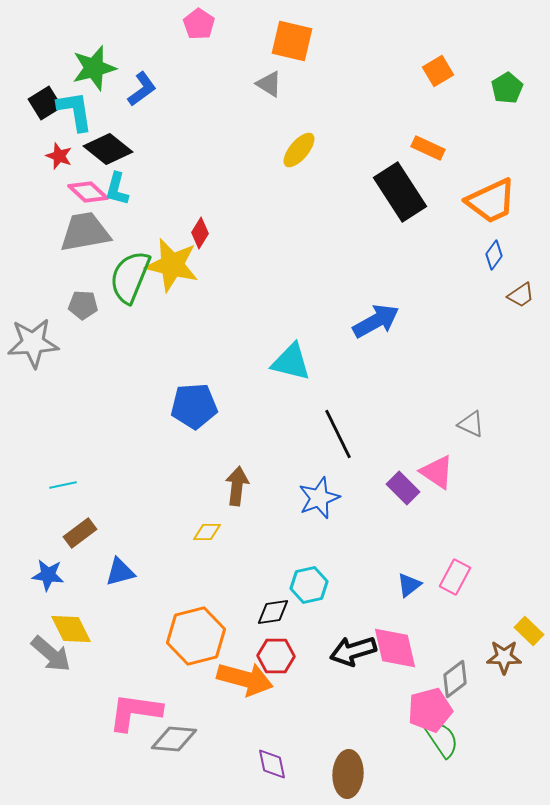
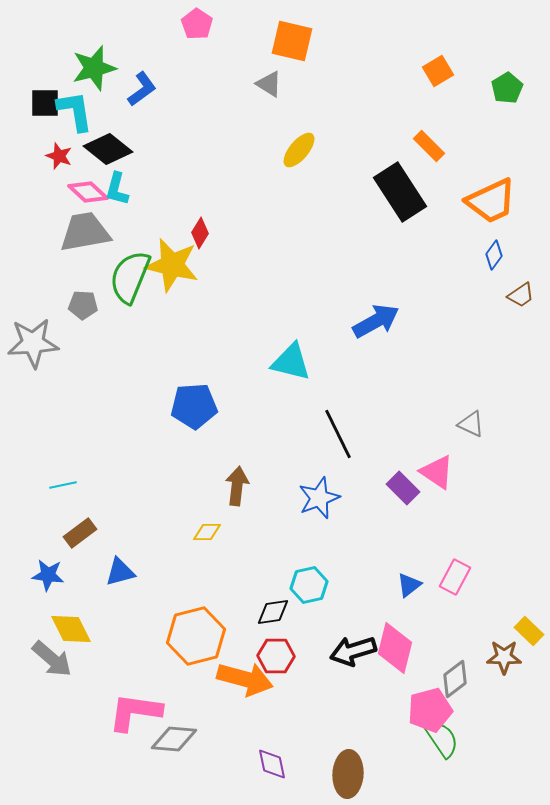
pink pentagon at (199, 24): moved 2 px left
black square at (45, 103): rotated 32 degrees clockwise
orange rectangle at (428, 148): moved 1 px right, 2 px up; rotated 20 degrees clockwise
pink diamond at (395, 648): rotated 27 degrees clockwise
gray arrow at (51, 654): moved 1 px right, 5 px down
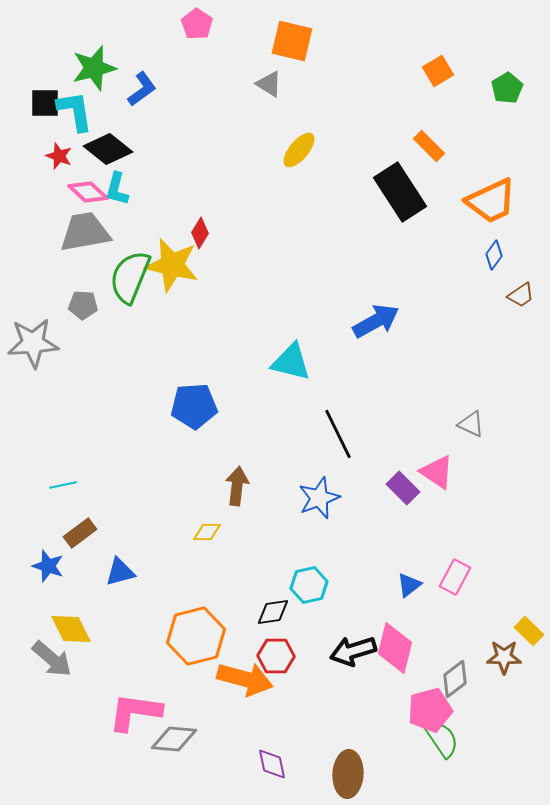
blue star at (48, 575): moved 9 px up; rotated 12 degrees clockwise
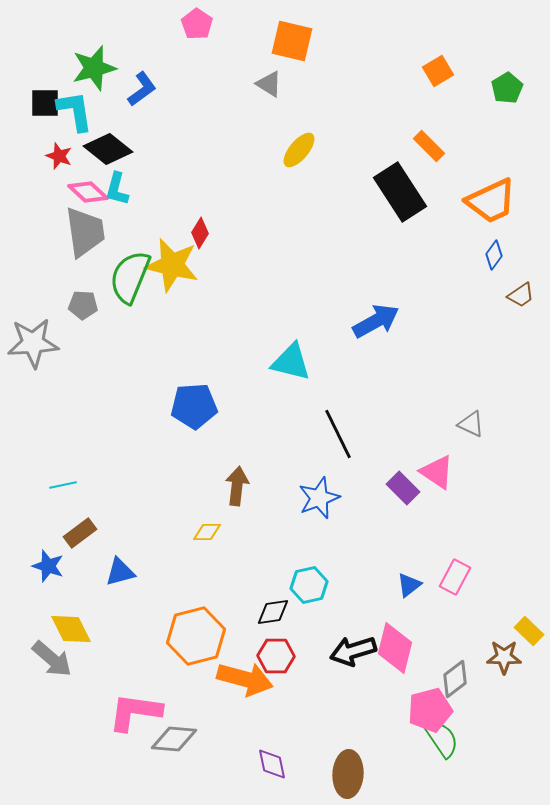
gray trapezoid at (85, 232): rotated 92 degrees clockwise
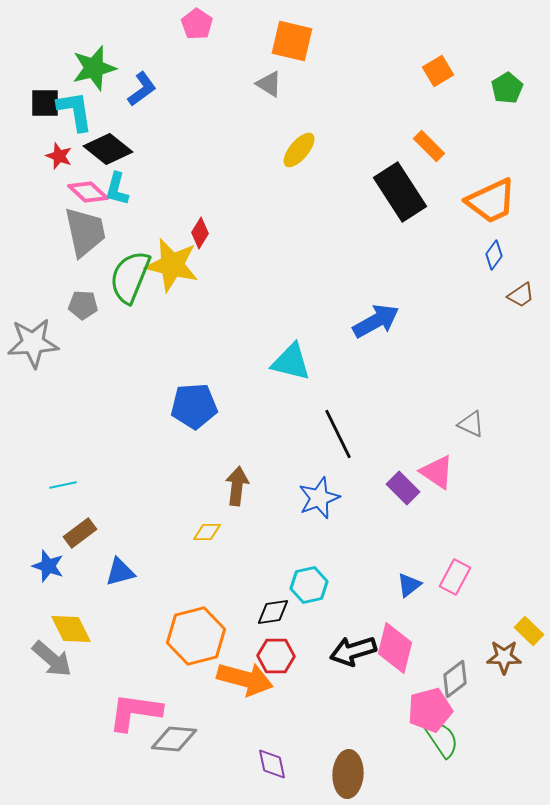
gray trapezoid at (85, 232): rotated 4 degrees counterclockwise
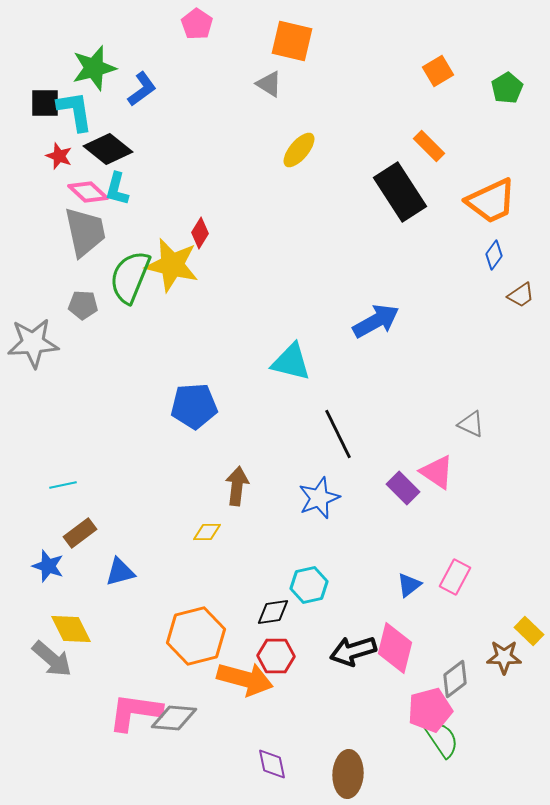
gray diamond at (174, 739): moved 21 px up
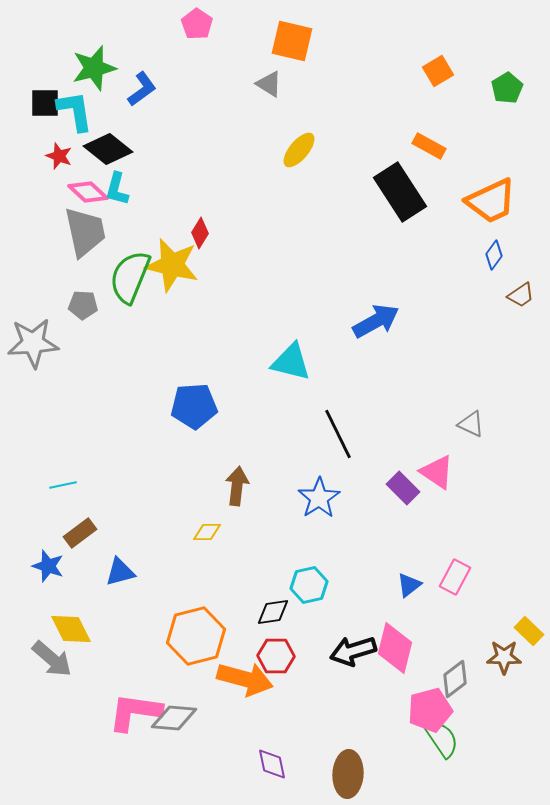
orange rectangle at (429, 146): rotated 16 degrees counterclockwise
blue star at (319, 498): rotated 12 degrees counterclockwise
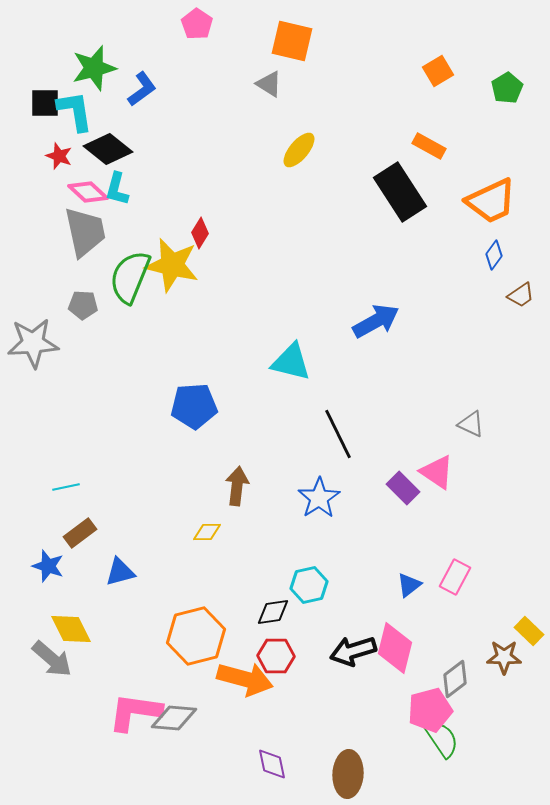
cyan line at (63, 485): moved 3 px right, 2 px down
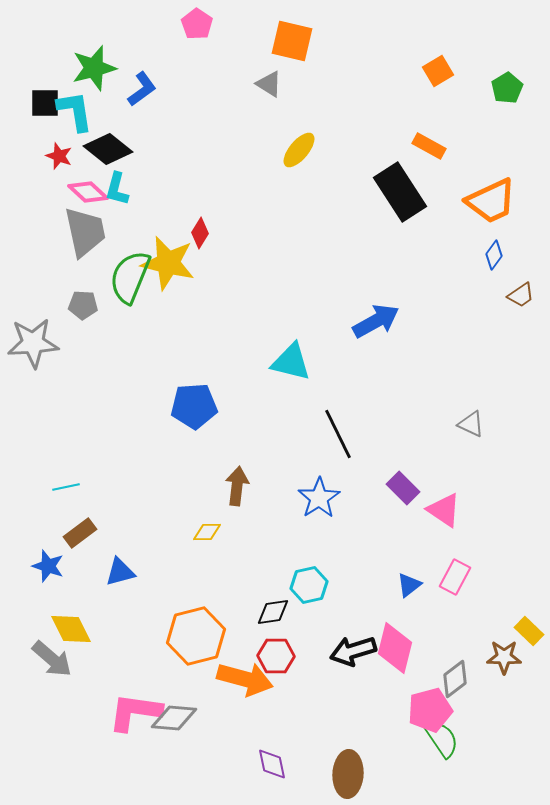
yellow star at (172, 265): moved 4 px left, 2 px up
pink triangle at (437, 472): moved 7 px right, 38 px down
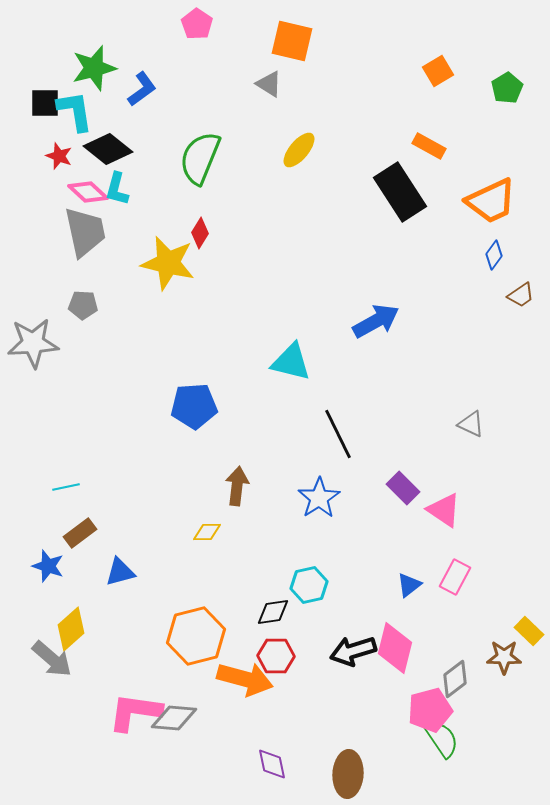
green semicircle at (130, 277): moved 70 px right, 119 px up
yellow diamond at (71, 629): rotated 75 degrees clockwise
